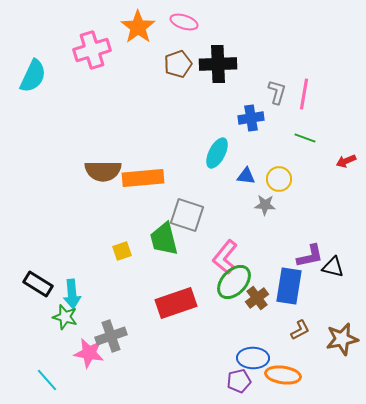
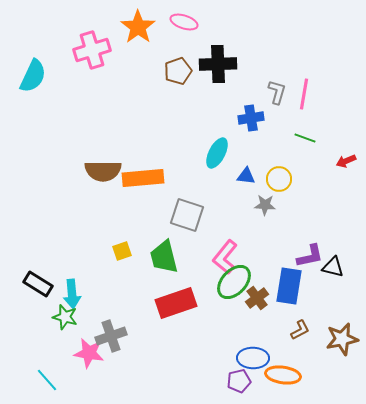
brown pentagon: moved 7 px down
green trapezoid: moved 18 px down
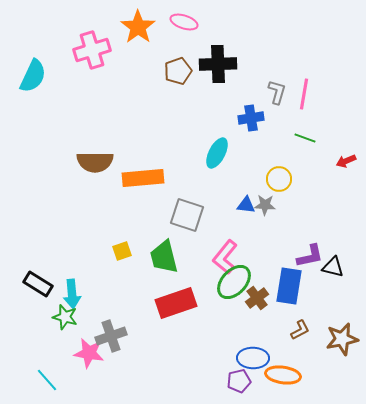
brown semicircle: moved 8 px left, 9 px up
blue triangle: moved 29 px down
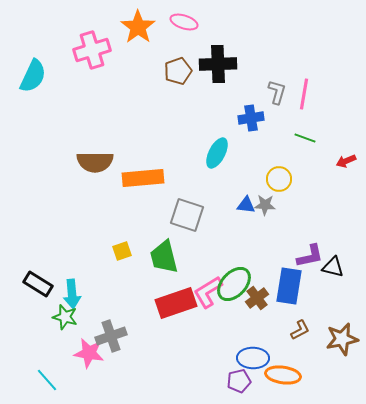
pink L-shape: moved 17 px left, 35 px down; rotated 20 degrees clockwise
green ellipse: moved 2 px down
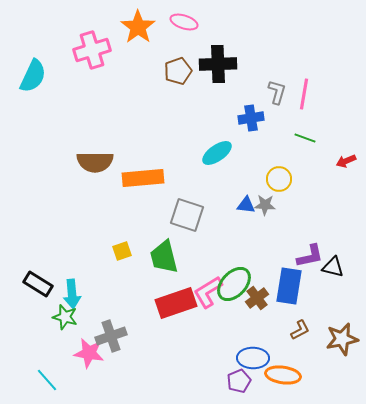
cyan ellipse: rotated 28 degrees clockwise
purple pentagon: rotated 10 degrees counterclockwise
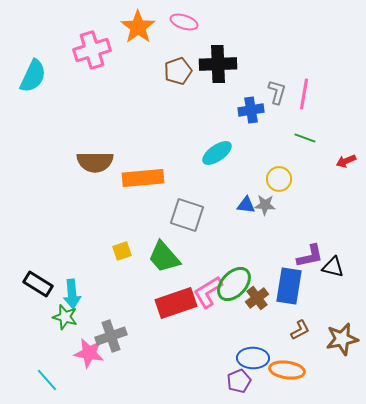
blue cross: moved 8 px up
green trapezoid: rotated 27 degrees counterclockwise
orange ellipse: moved 4 px right, 5 px up
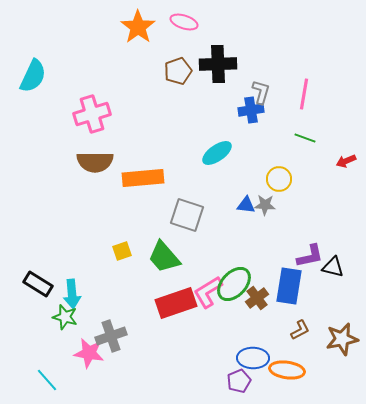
pink cross: moved 64 px down
gray L-shape: moved 16 px left
